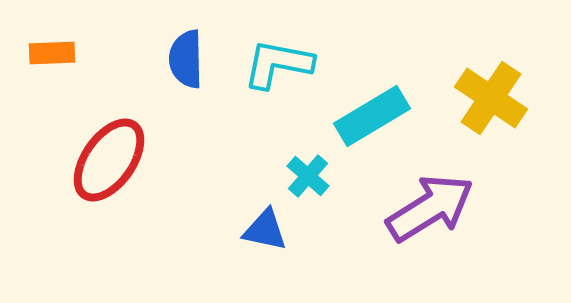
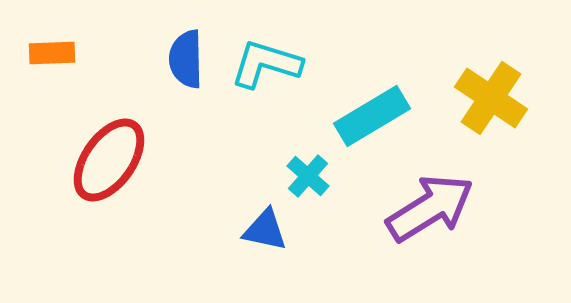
cyan L-shape: moved 12 px left; rotated 6 degrees clockwise
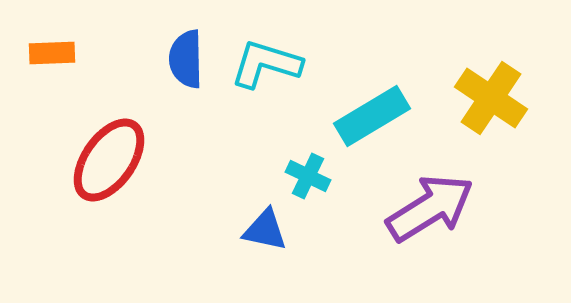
cyan cross: rotated 15 degrees counterclockwise
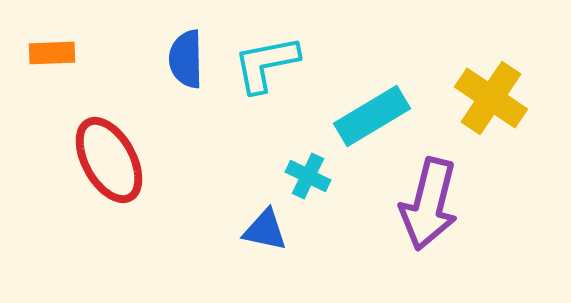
cyan L-shape: rotated 28 degrees counterclockwise
red ellipse: rotated 64 degrees counterclockwise
purple arrow: moved 1 px left, 4 px up; rotated 136 degrees clockwise
